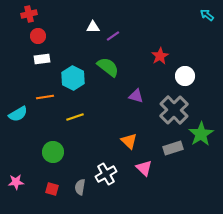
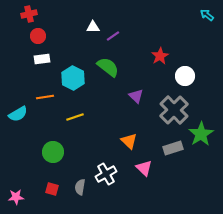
purple triangle: rotated 28 degrees clockwise
pink star: moved 15 px down
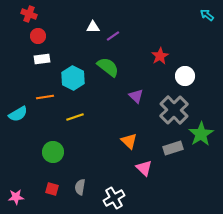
red cross: rotated 35 degrees clockwise
white cross: moved 8 px right, 24 px down
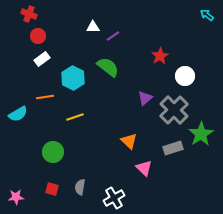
white rectangle: rotated 28 degrees counterclockwise
purple triangle: moved 9 px right, 2 px down; rotated 35 degrees clockwise
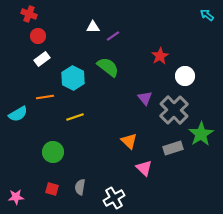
purple triangle: rotated 28 degrees counterclockwise
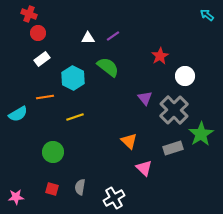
white triangle: moved 5 px left, 11 px down
red circle: moved 3 px up
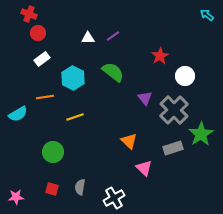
green semicircle: moved 5 px right, 5 px down
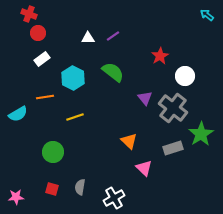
gray cross: moved 1 px left, 2 px up; rotated 8 degrees counterclockwise
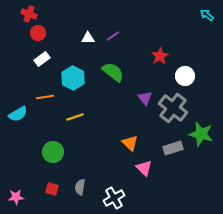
green star: rotated 25 degrees counterclockwise
orange triangle: moved 1 px right, 2 px down
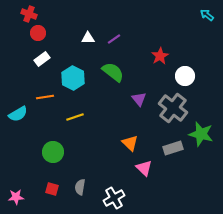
purple line: moved 1 px right, 3 px down
purple triangle: moved 6 px left, 1 px down
